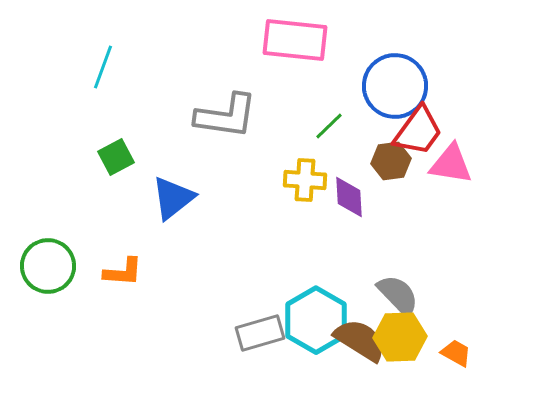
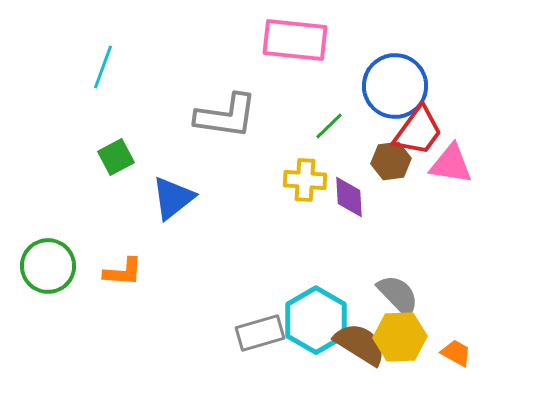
brown semicircle: moved 4 px down
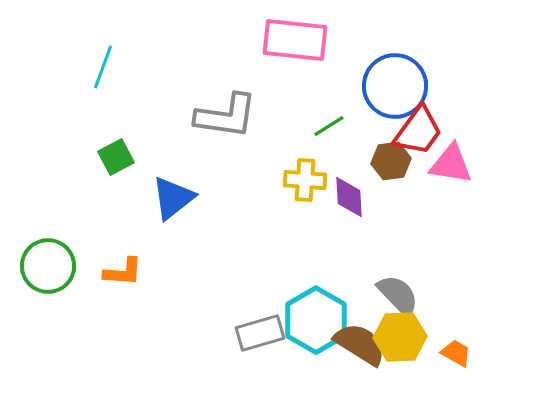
green line: rotated 12 degrees clockwise
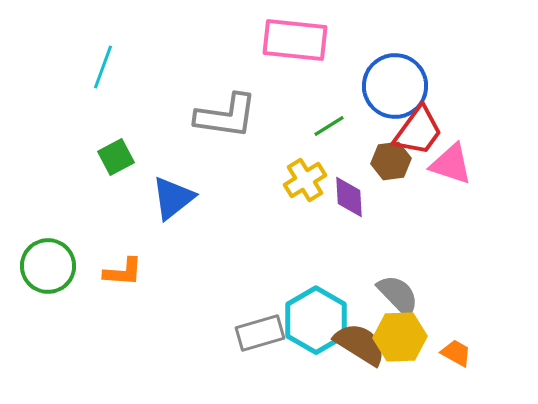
pink triangle: rotated 9 degrees clockwise
yellow cross: rotated 36 degrees counterclockwise
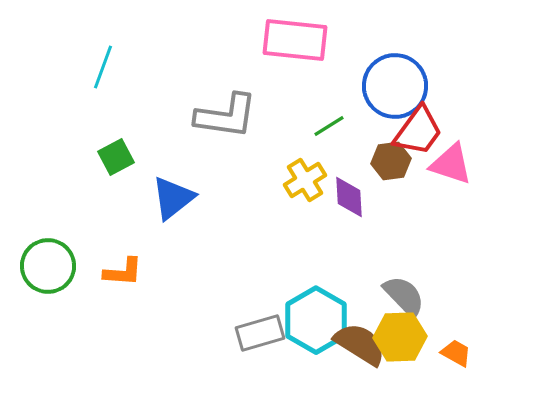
gray semicircle: moved 6 px right, 1 px down
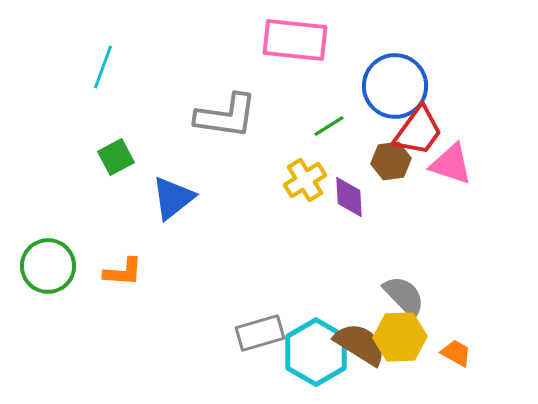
cyan hexagon: moved 32 px down
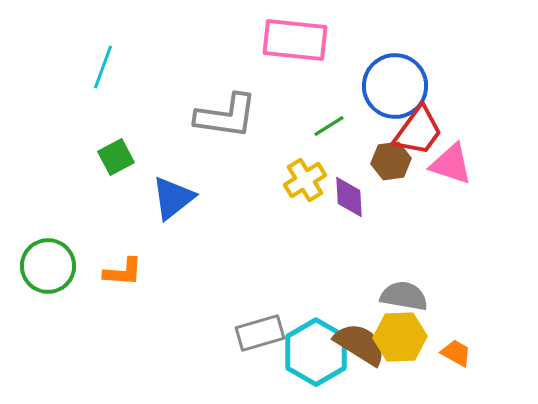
gray semicircle: rotated 36 degrees counterclockwise
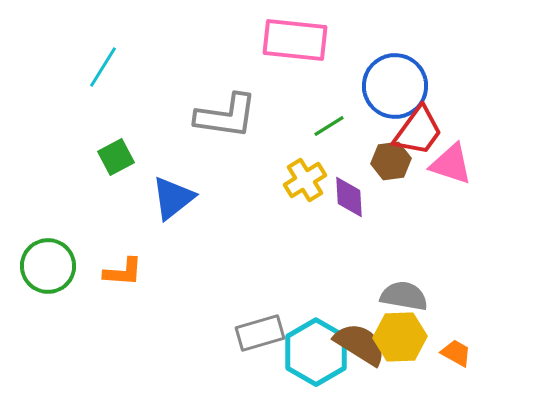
cyan line: rotated 12 degrees clockwise
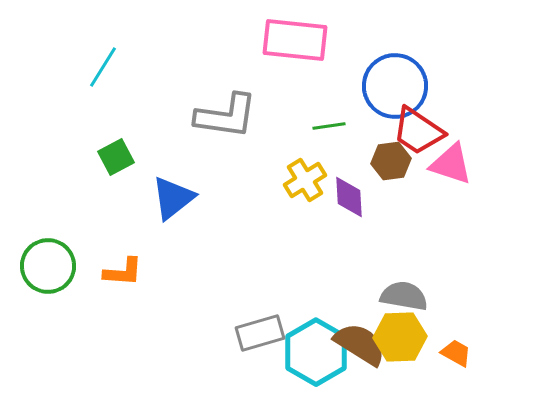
green line: rotated 24 degrees clockwise
red trapezoid: rotated 88 degrees clockwise
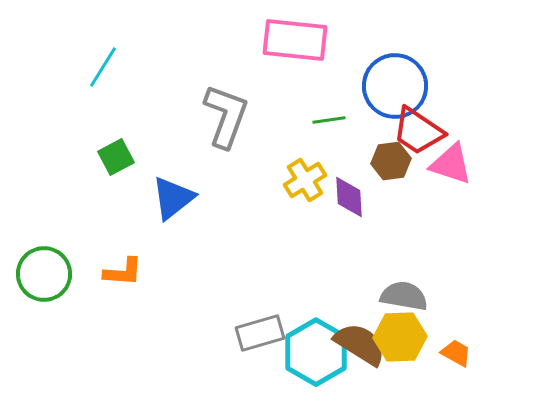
gray L-shape: rotated 78 degrees counterclockwise
green line: moved 6 px up
green circle: moved 4 px left, 8 px down
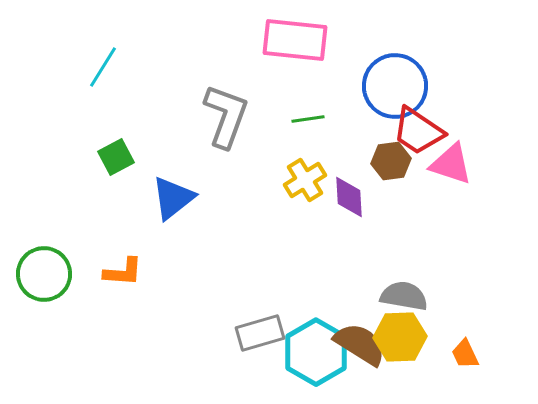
green line: moved 21 px left, 1 px up
orange trapezoid: moved 9 px right, 1 px down; rotated 144 degrees counterclockwise
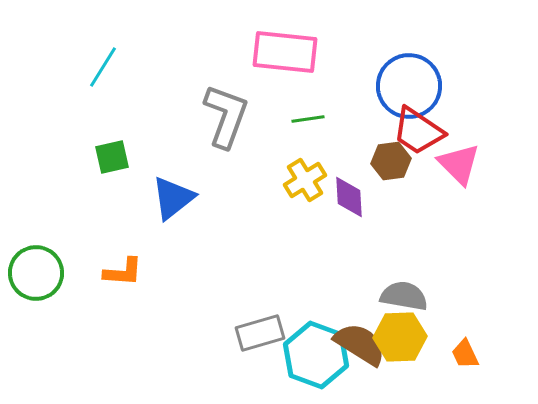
pink rectangle: moved 10 px left, 12 px down
blue circle: moved 14 px right
green square: moved 4 px left; rotated 15 degrees clockwise
pink triangle: moved 8 px right; rotated 27 degrees clockwise
green circle: moved 8 px left, 1 px up
cyan hexagon: moved 3 px down; rotated 10 degrees counterclockwise
